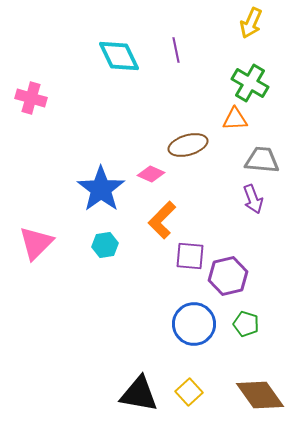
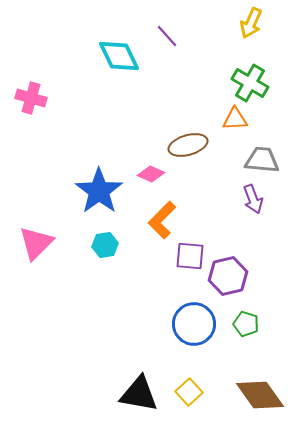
purple line: moved 9 px left, 14 px up; rotated 30 degrees counterclockwise
blue star: moved 2 px left, 2 px down
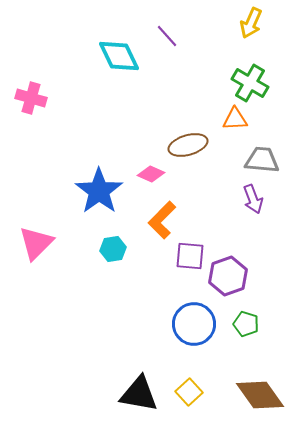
cyan hexagon: moved 8 px right, 4 px down
purple hexagon: rotated 6 degrees counterclockwise
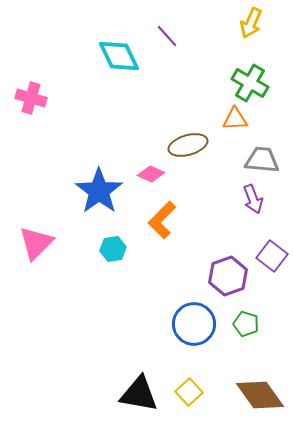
purple square: moved 82 px right; rotated 32 degrees clockwise
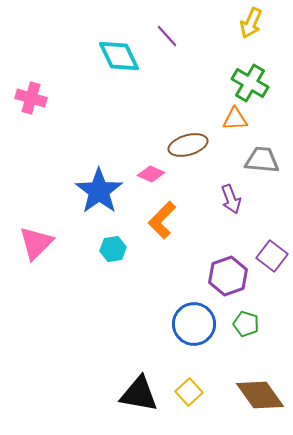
purple arrow: moved 22 px left
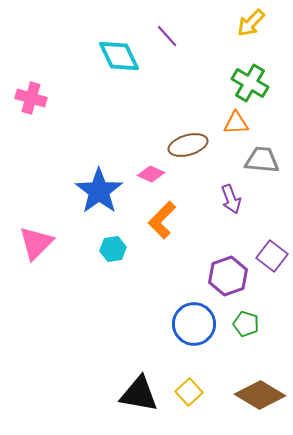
yellow arrow: rotated 20 degrees clockwise
orange triangle: moved 1 px right, 4 px down
brown diamond: rotated 24 degrees counterclockwise
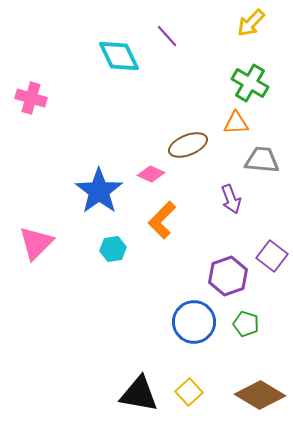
brown ellipse: rotated 6 degrees counterclockwise
blue circle: moved 2 px up
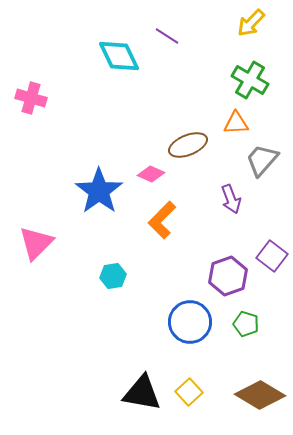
purple line: rotated 15 degrees counterclockwise
green cross: moved 3 px up
gray trapezoid: rotated 54 degrees counterclockwise
cyan hexagon: moved 27 px down
blue circle: moved 4 px left
black triangle: moved 3 px right, 1 px up
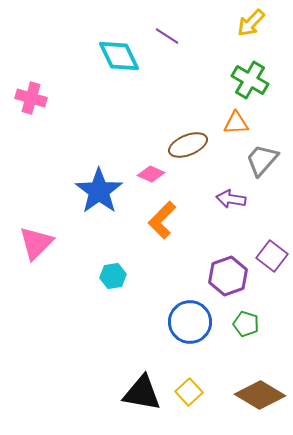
purple arrow: rotated 120 degrees clockwise
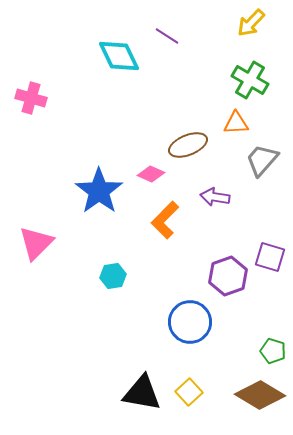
purple arrow: moved 16 px left, 2 px up
orange L-shape: moved 3 px right
purple square: moved 2 px left, 1 px down; rotated 20 degrees counterclockwise
green pentagon: moved 27 px right, 27 px down
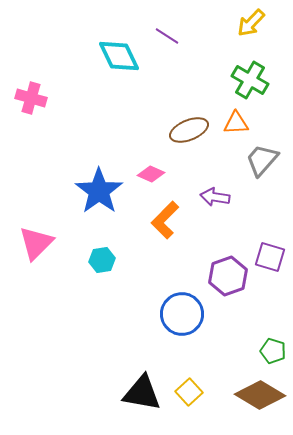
brown ellipse: moved 1 px right, 15 px up
cyan hexagon: moved 11 px left, 16 px up
blue circle: moved 8 px left, 8 px up
